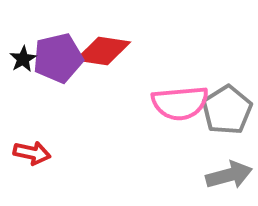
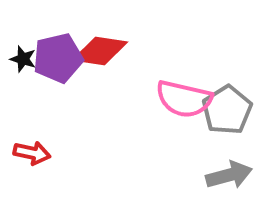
red diamond: moved 3 px left
black star: rotated 24 degrees counterclockwise
pink semicircle: moved 4 px right, 4 px up; rotated 18 degrees clockwise
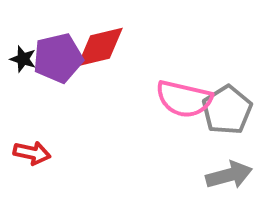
red diamond: moved 4 px up; rotated 22 degrees counterclockwise
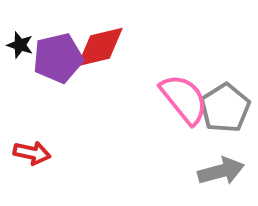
black star: moved 3 px left, 14 px up
pink semicircle: rotated 142 degrees counterclockwise
gray pentagon: moved 2 px left, 2 px up
gray arrow: moved 8 px left, 4 px up
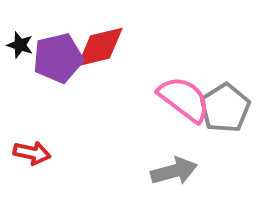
pink semicircle: rotated 14 degrees counterclockwise
gray arrow: moved 47 px left
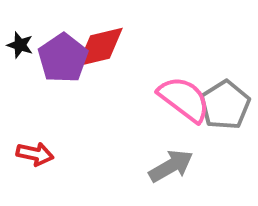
purple pentagon: moved 5 px right; rotated 21 degrees counterclockwise
gray pentagon: moved 3 px up
red arrow: moved 3 px right, 1 px down
gray arrow: moved 3 px left, 5 px up; rotated 15 degrees counterclockwise
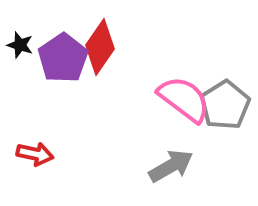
red diamond: rotated 42 degrees counterclockwise
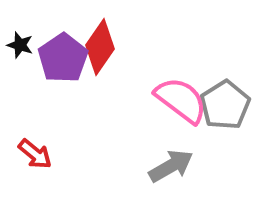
pink semicircle: moved 3 px left, 1 px down
red arrow: rotated 27 degrees clockwise
